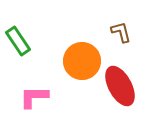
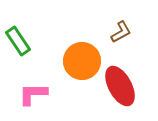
brown L-shape: rotated 75 degrees clockwise
pink L-shape: moved 1 px left, 3 px up
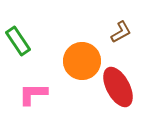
red ellipse: moved 2 px left, 1 px down
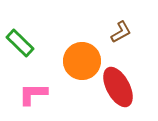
green rectangle: moved 2 px right, 2 px down; rotated 12 degrees counterclockwise
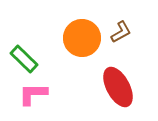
green rectangle: moved 4 px right, 16 px down
orange circle: moved 23 px up
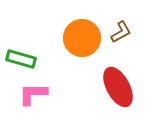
green rectangle: moved 3 px left; rotated 28 degrees counterclockwise
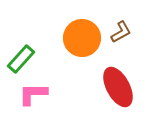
green rectangle: rotated 64 degrees counterclockwise
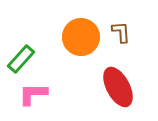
brown L-shape: rotated 65 degrees counterclockwise
orange circle: moved 1 px left, 1 px up
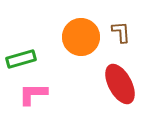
green rectangle: rotated 32 degrees clockwise
red ellipse: moved 2 px right, 3 px up
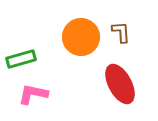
pink L-shape: rotated 12 degrees clockwise
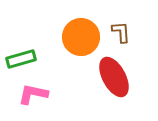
red ellipse: moved 6 px left, 7 px up
